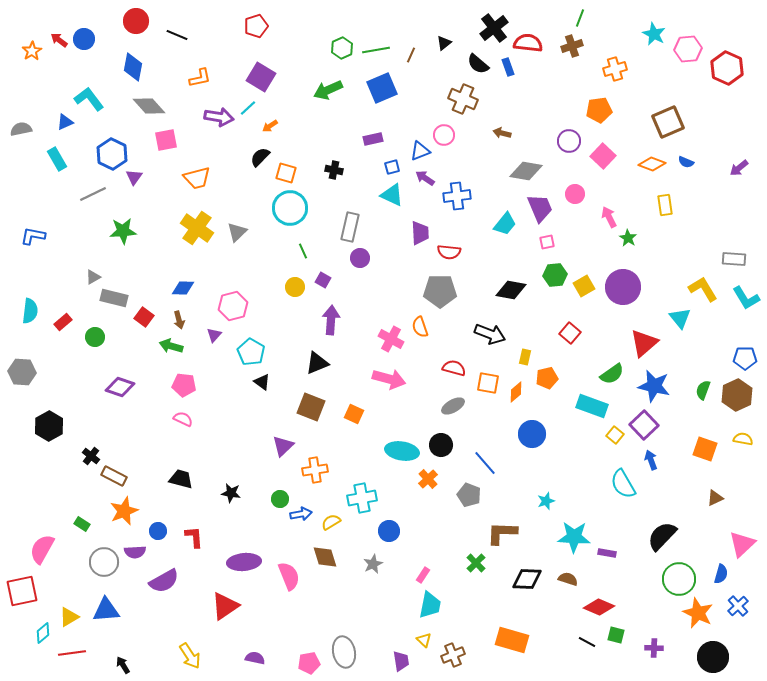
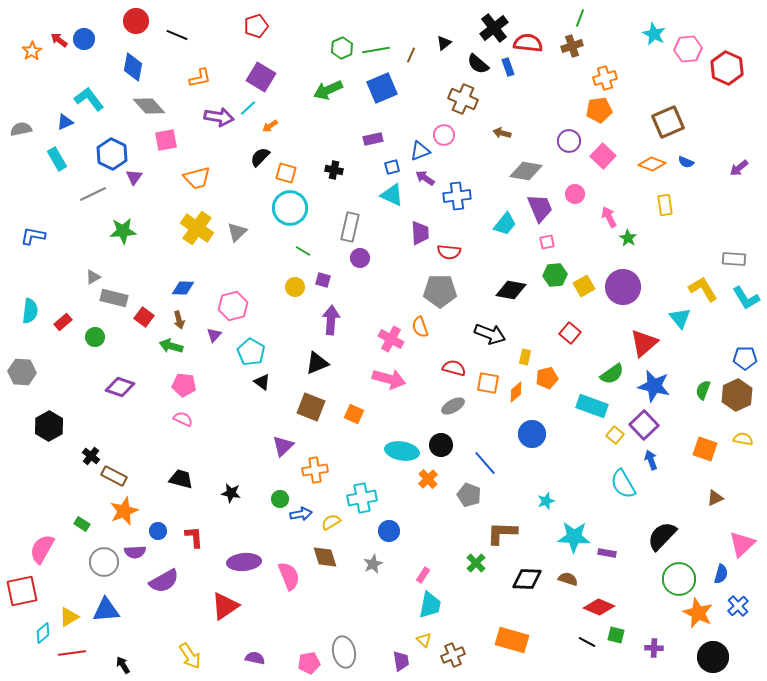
orange cross at (615, 69): moved 10 px left, 9 px down
green line at (303, 251): rotated 35 degrees counterclockwise
purple square at (323, 280): rotated 14 degrees counterclockwise
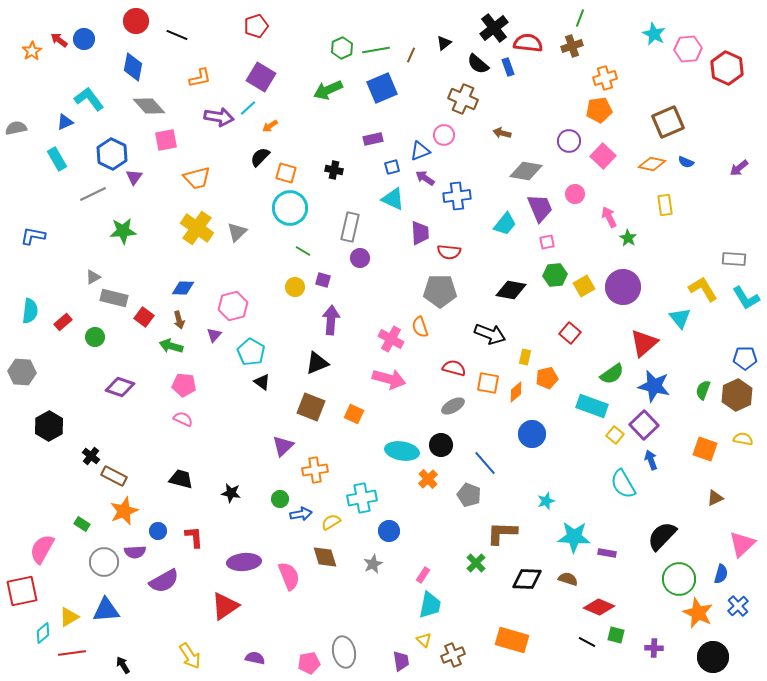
gray semicircle at (21, 129): moved 5 px left, 1 px up
orange diamond at (652, 164): rotated 8 degrees counterclockwise
cyan triangle at (392, 195): moved 1 px right, 4 px down
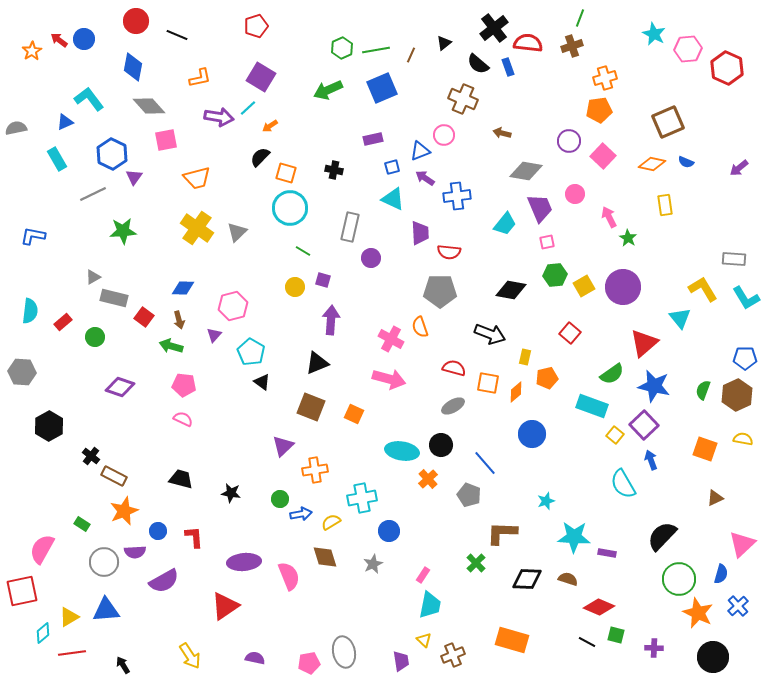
purple circle at (360, 258): moved 11 px right
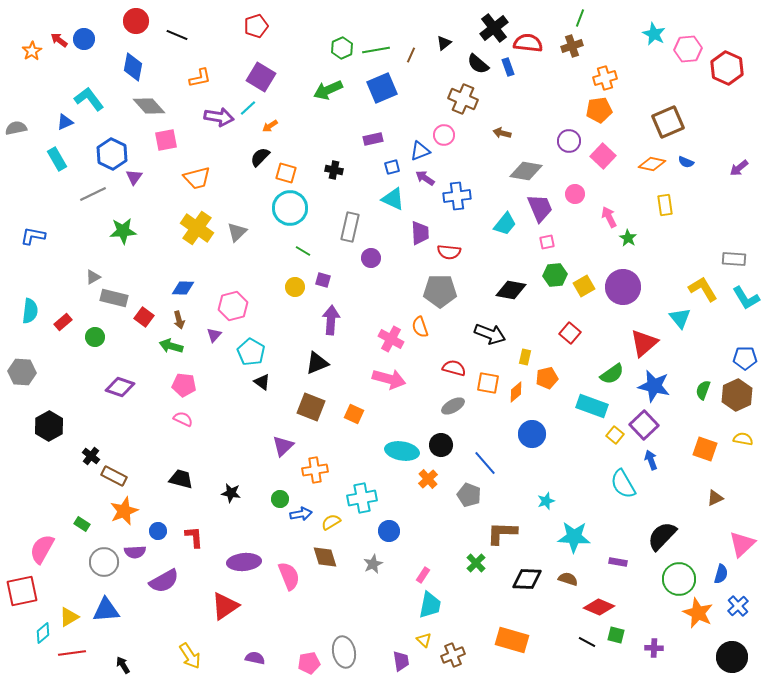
purple rectangle at (607, 553): moved 11 px right, 9 px down
black circle at (713, 657): moved 19 px right
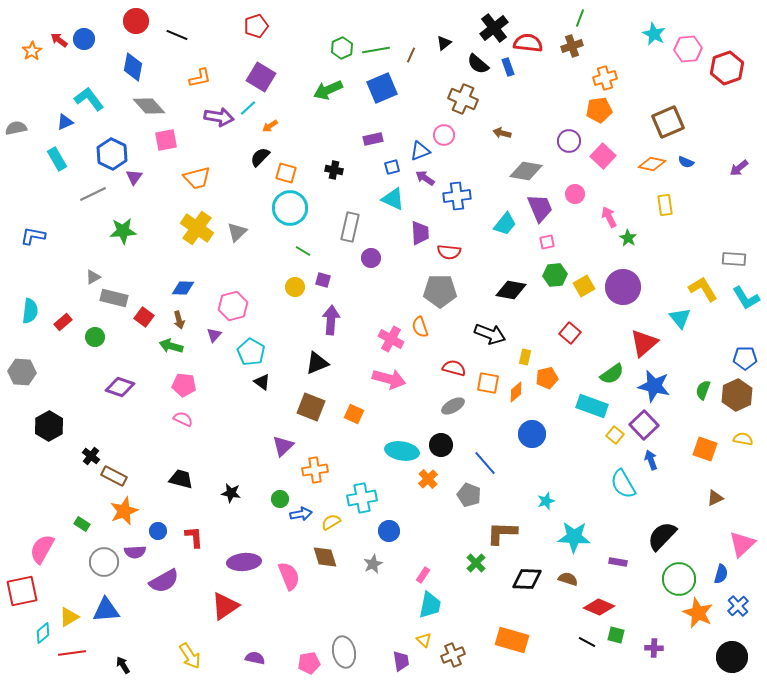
red hexagon at (727, 68): rotated 16 degrees clockwise
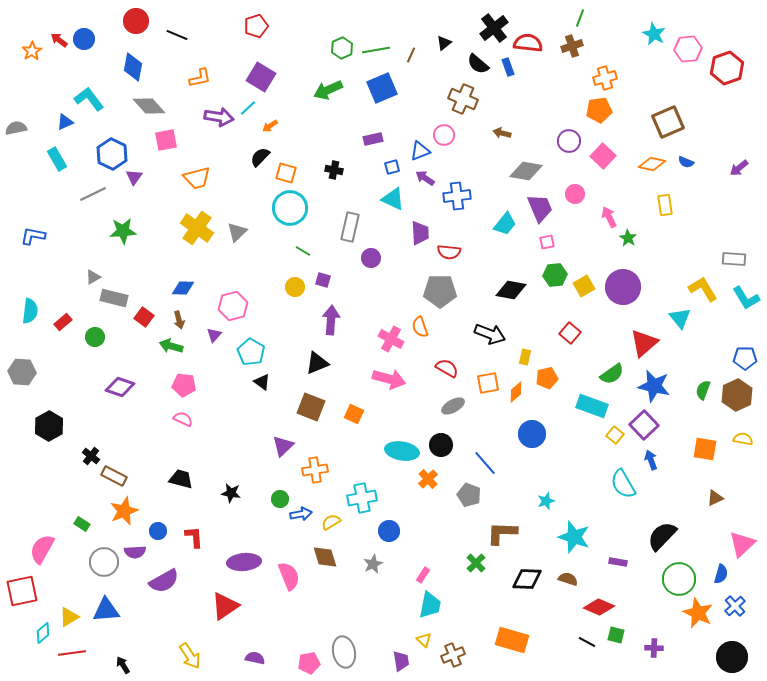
red semicircle at (454, 368): moved 7 px left; rotated 15 degrees clockwise
orange square at (488, 383): rotated 20 degrees counterclockwise
orange square at (705, 449): rotated 10 degrees counterclockwise
cyan star at (574, 537): rotated 16 degrees clockwise
blue cross at (738, 606): moved 3 px left
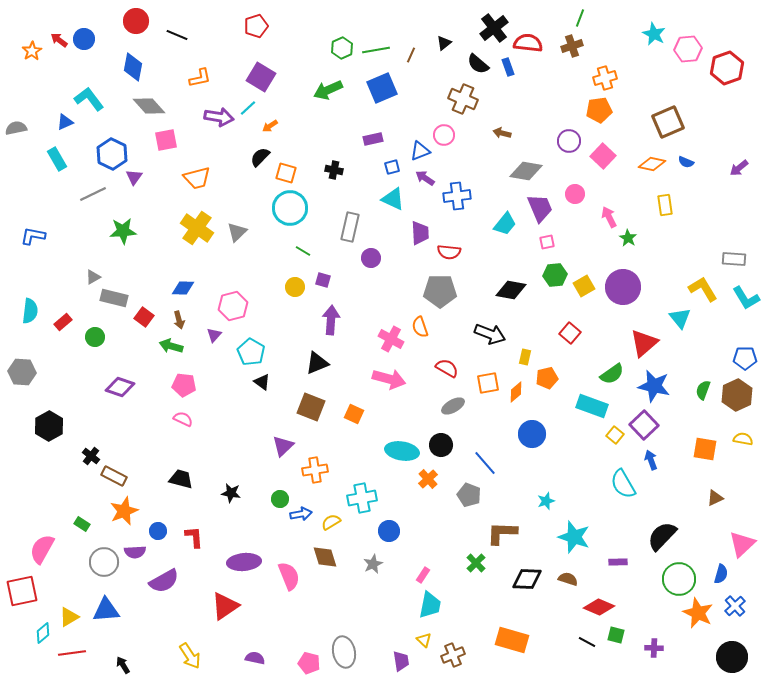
purple rectangle at (618, 562): rotated 12 degrees counterclockwise
pink pentagon at (309, 663): rotated 25 degrees clockwise
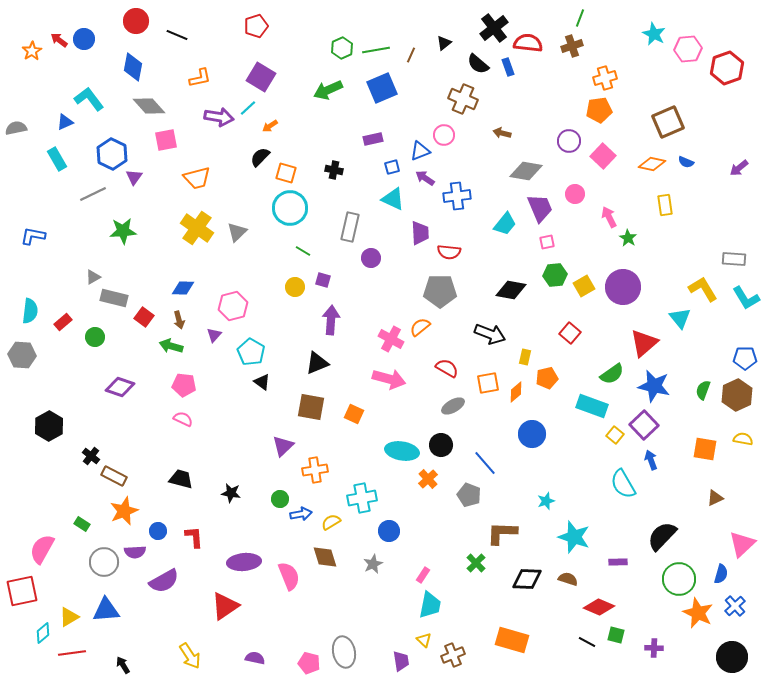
orange semicircle at (420, 327): rotated 70 degrees clockwise
gray hexagon at (22, 372): moved 17 px up
brown square at (311, 407): rotated 12 degrees counterclockwise
